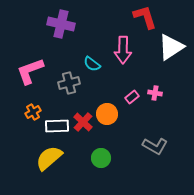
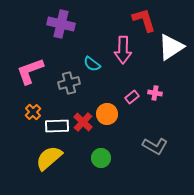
red L-shape: moved 1 px left, 3 px down
orange cross: rotated 14 degrees counterclockwise
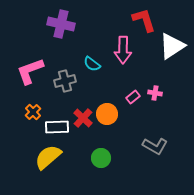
white triangle: moved 1 px right, 1 px up
gray cross: moved 4 px left, 2 px up
pink rectangle: moved 1 px right
red cross: moved 4 px up
white rectangle: moved 1 px down
yellow semicircle: moved 1 px left, 1 px up
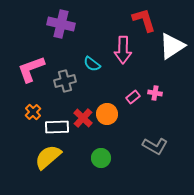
pink L-shape: moved 1 px right, 2 px up
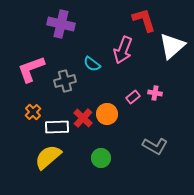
white triangle: rotated 8 degrees counterclockwise
pink arrow: rotated 20 degrees clockwise
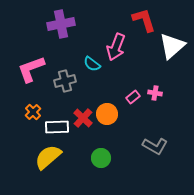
purple cross: rotated 24 degrees counterclockwise
pink arrow: moved 7 px left, 3 px up
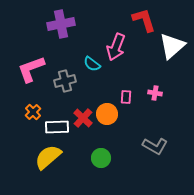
pink rectangle: moved 7 px left; rotated 48 degrees counterclockwise
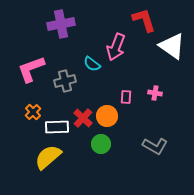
white triangle: rotated 44 degrees counterclockwise
orange circle: moved 2 px down
green circle: moved 14 px up
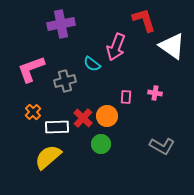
gray L-shape: moved 7 px right
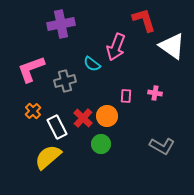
pink rectangle: moved 1 px up
orange cross: moved 1 px up
white rectangle: rotated 65 degrees clockwise
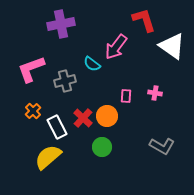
pink arrow: rotated 16 degrees clockwise
green circle: moved 1 px right, 3 px down
